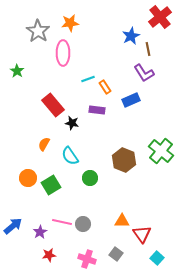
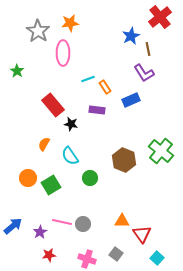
black star: moved 1 px left, 1 px down
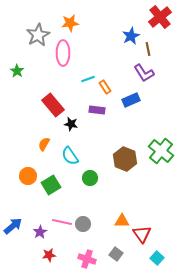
gray star: moved 4 px down; rotated 10 degrees clockwise
brown hexagon: moved 1 px right, 1 px up
orange circle: moved 2 px up
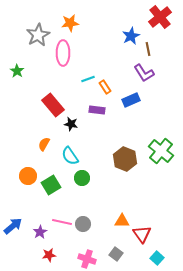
green circle: moved 8 px left
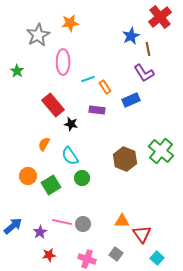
pink ellipse: moved 9 px down
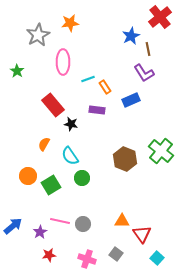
pink line: moved 2 px left, 1 px up
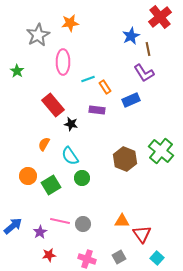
gray square: moved 3 px right, 3 px down; rotated 24 degrees clockwise
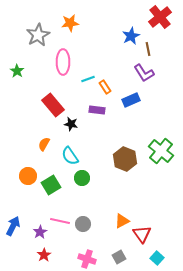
orange triangle: rotated 28 degrees counterclockwise
blue arrow: rotated 24 degrees counterclockwise
red star: moved 5 px left; rotated 24 degrees counterclockwise
